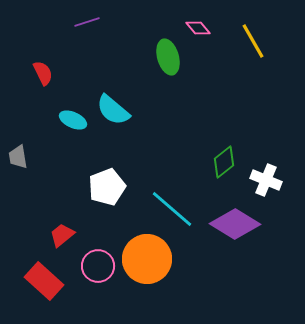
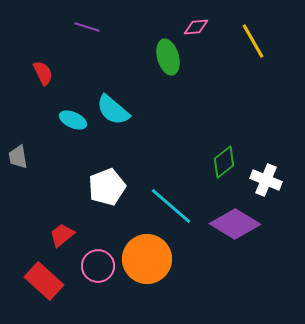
purple line: moved 5 px down; rotated 35 degrees clockwise
pink diamond: moved 2 px left, 1 px up; rotated 55 degrees counterclockwise
cyan line: moved 1 px left, 3 px up
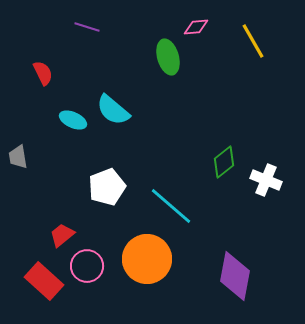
purple diamond: moved 52 px down; rotated 69 degrees clockwise
pink circle: moved 11 px left
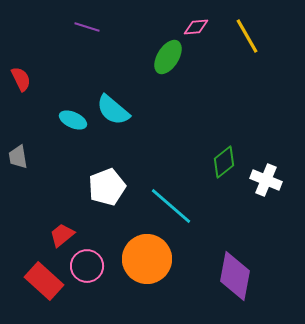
yellow line: moved 6 px left, 5 px up
green ellipse: rotated 48 degrees clockwise
red semicircle: moved 22 px left, 6 px down
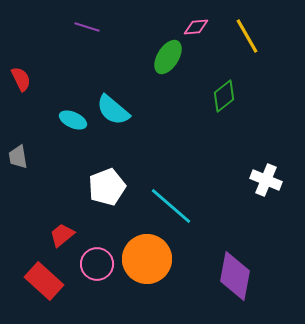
green diamond: moved 66 px up
pink circle: moved 10 px right, 2 px up
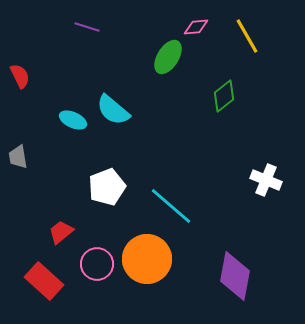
red semicircle: moved 1 px left, 3 px up
red trapezoid: moved 1 px left, 3 px up
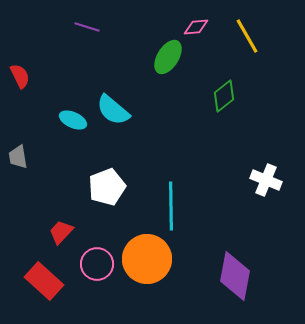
cyan line: rotated 48 degrees clockwise
red trapezoid: rotated 8 degrees counterclockwise
